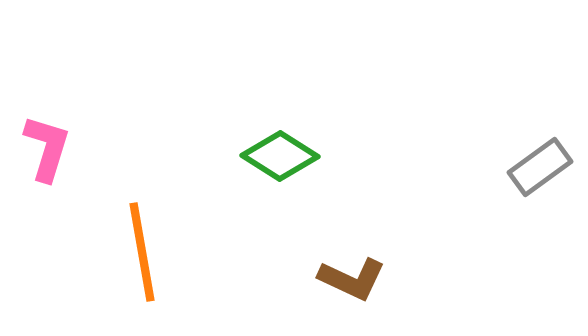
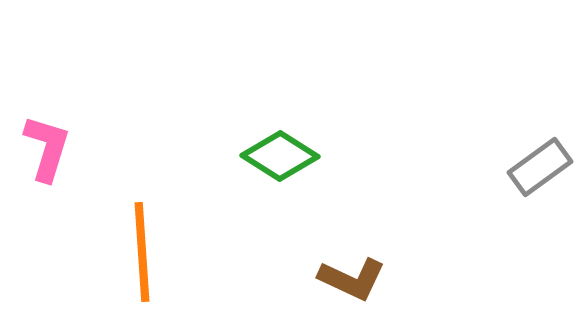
orange line: rotated 6 degrees clockwise
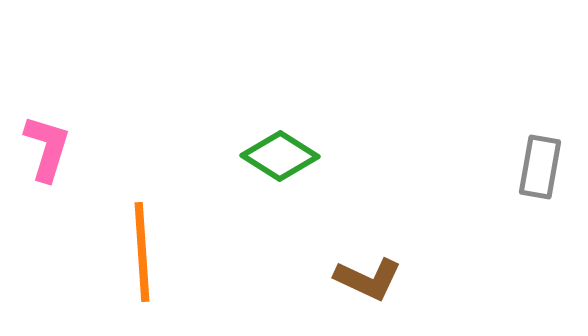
gray rectangle: rotated 44 degrees counterclockwise
brown L-shape: moved 16 px right
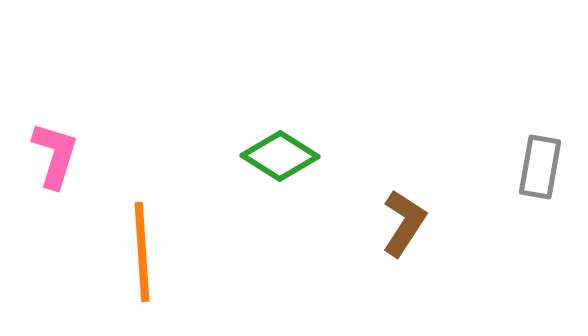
pink L-shape: moved 8 px right, 7 px down
brown L-shape: moved 36 px right, 56 px up; rotated 82 degrees counterclockwise
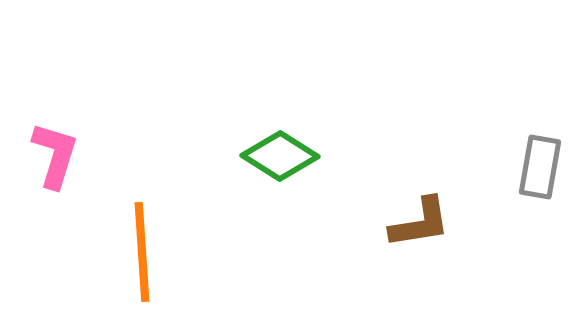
brown L-shape: moved 16 px right; rotated 48 degrees clockwise
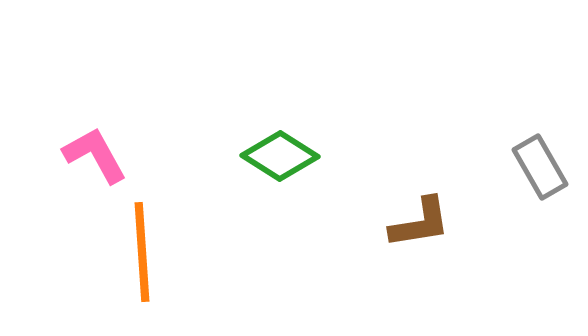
pink L-shape: moved 40 px right; rotated 46 degrees counterclockwise
gray rectangle: rotated 40 degrees counterclockwise
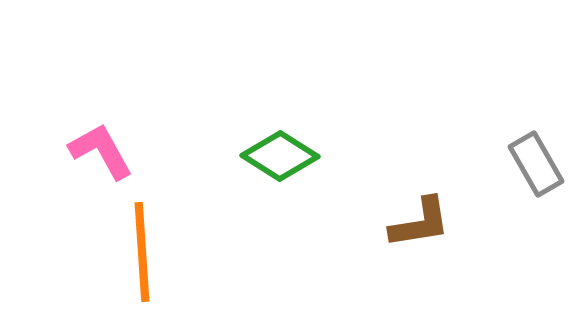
pink L-shape: moved 6 px right, 4 px up
gray rectangle: moved 4 px left, 3 px up
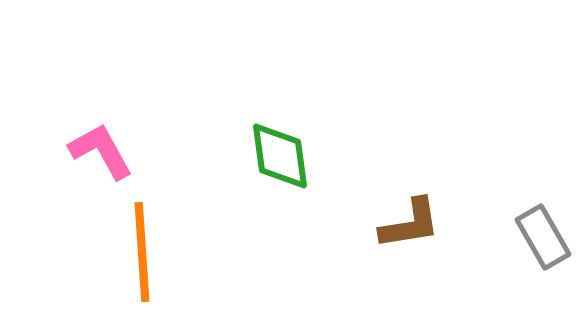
green diamond: rotated 50 degrees clockwise
gray rectangle: moved 7 px right, 73 px down
brown L-shape: moved 10 px left, 1 px down
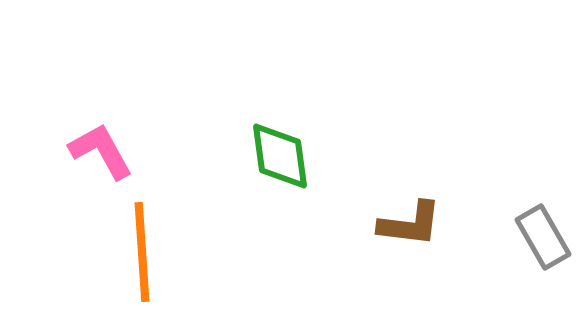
brown L-shape: rotated 16 degrees clockwise
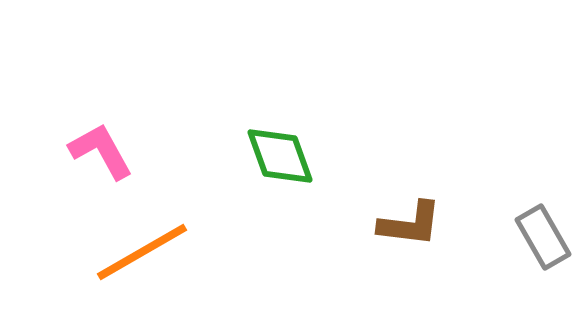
green diamond: rotated 12 degrees counterclockwise
orange line: rotated 64 degrees clockwise
